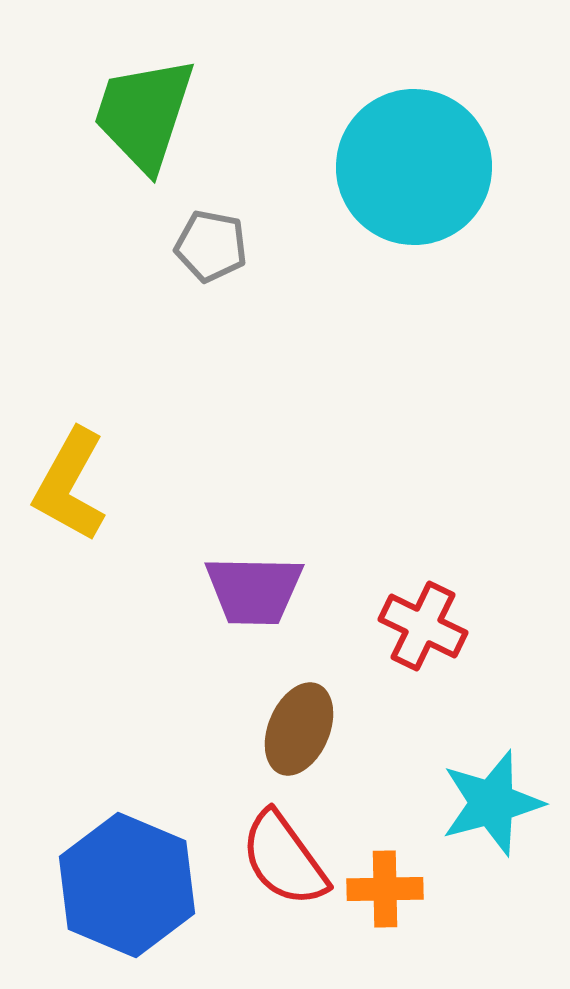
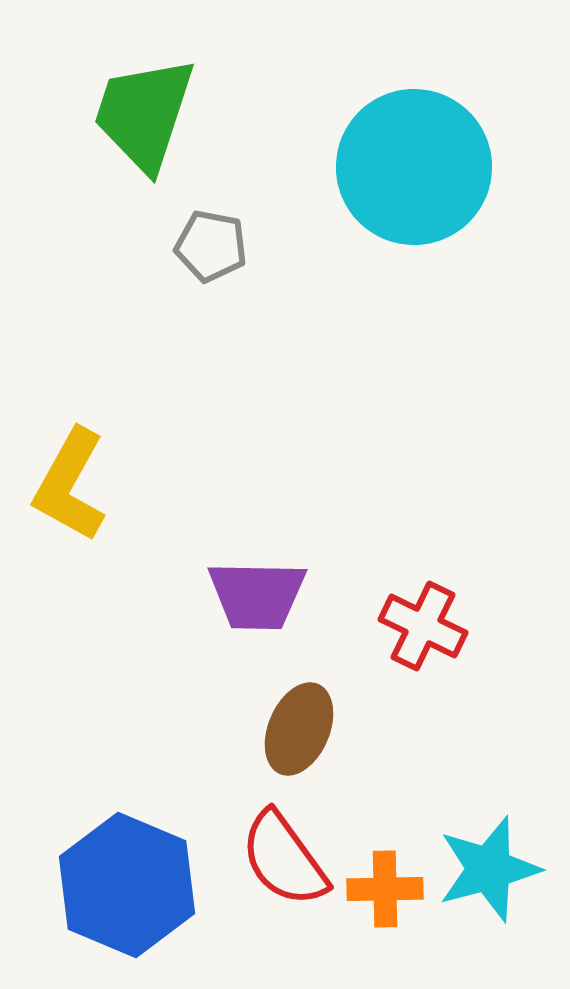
purple trapezoid: moved 3 px right, 5 px down
cyan star: moved 3 px left, 66 px down
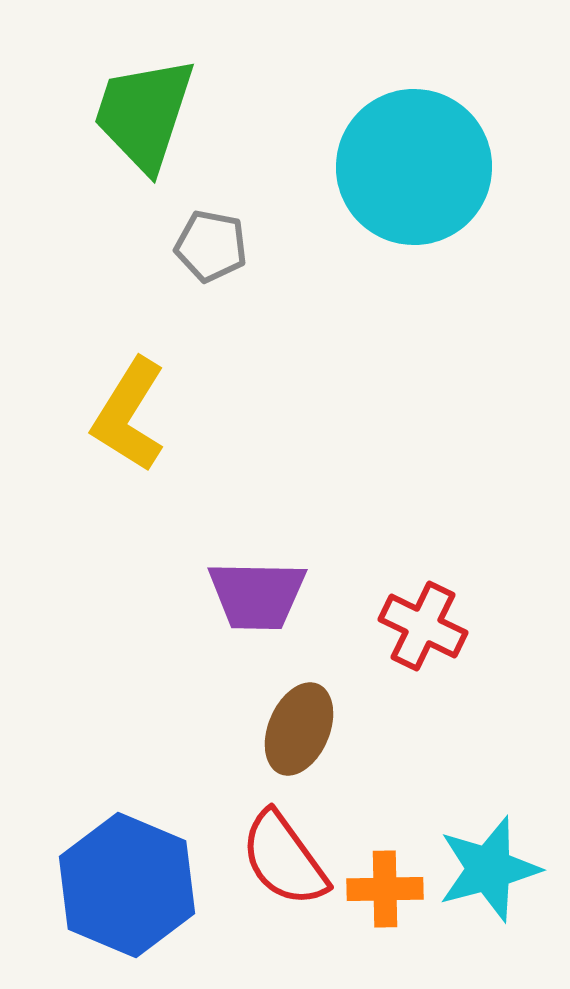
yellow L-shape: moved 59 px right, 70 px up; rotated 3 degrees clockwise
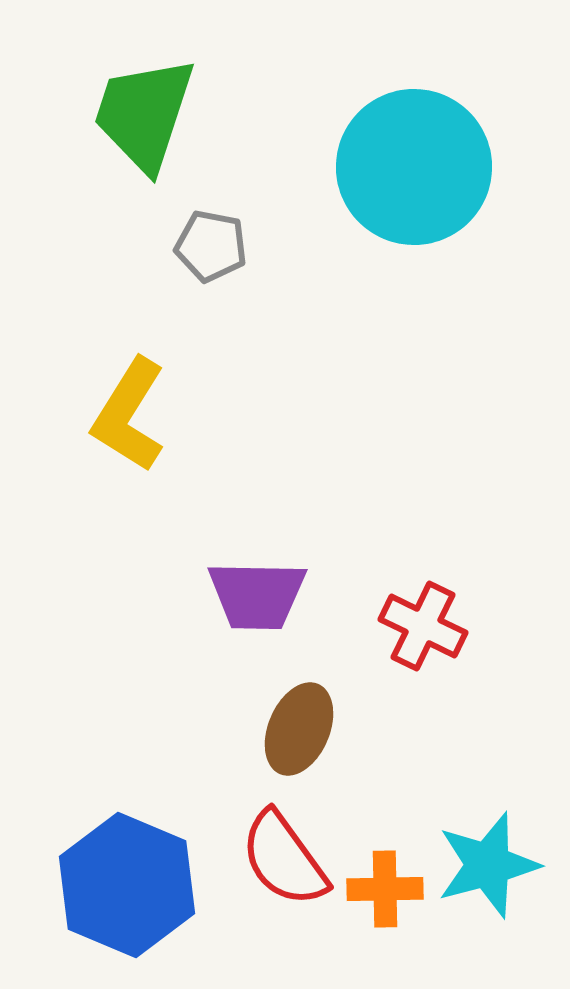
cyan star: moved 1 px left, 4 px up
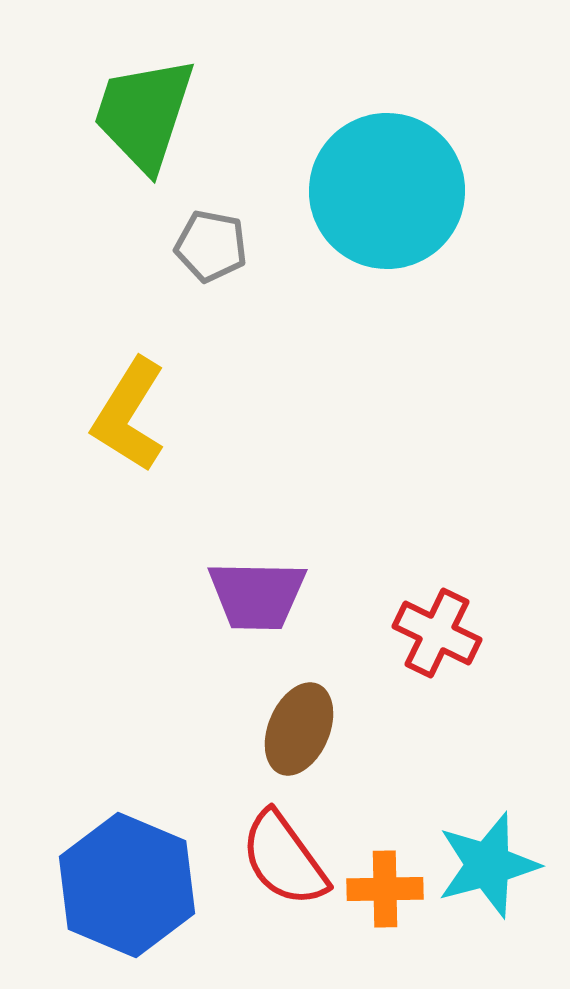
cyan circle: moved 27 px left, 24 px down
red cross: moved 14 px right, 7 px down
